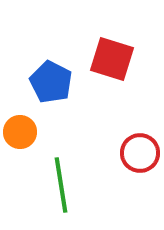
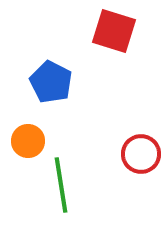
red square: moved 2 px right, 28 px up
orange circle: moved 8 px right, 9 px down
red circle: moved 1 px right, 1 px down
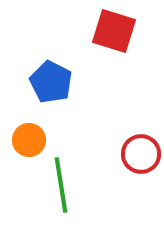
orange circle: moved 1 px right, 1 px up
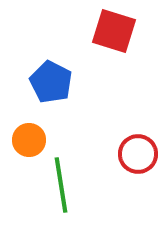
red circle: moved 3 px left
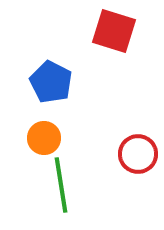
orange circle: moved 15 px right, 2 px up
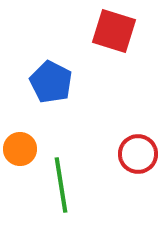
orange circle: moved 24 px left, 11 px down
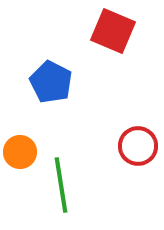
red square: moved 1 px left; rotated 6 degrees clockwise
orange circle: moved 3 px down
red circle: moved 8 px up
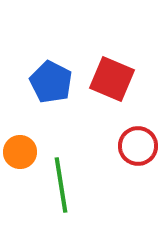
red square: moved 1 px left, 48 px down
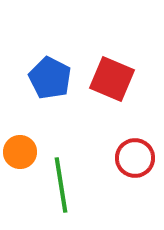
blue pentagon: moved 1 px left, 4 px up
red circle: moved 3 px left, 12 px down
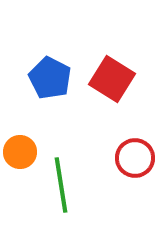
red square: rotated 9 degrees clockwise
